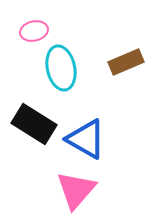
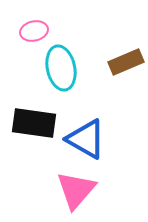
black rectangle: moved 1 px up; rotated 24 degrees counterclockwise
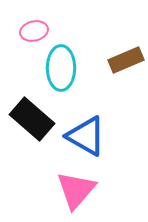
brown rectangle: moved 2 px up
cyan ellipse: rotated 12 degrees clockwise
black rectangle: moved 2 px left, 4 px up; rotated 33 degrees clockwise
blue triangle: moved 3 px up
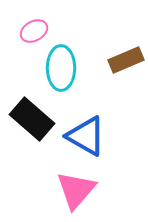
pink ellipse: rotated 16 degrees counterclockwise
